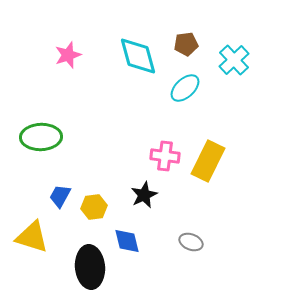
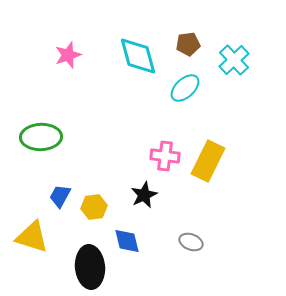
brown pentagon: moved 2 px right
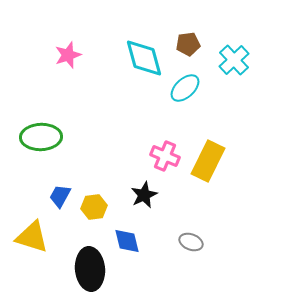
cyan diamond: moved 6 px right, 2 px down
pink cross: rotated 16 degrees clockwise
black ellipse: moved 2 px down
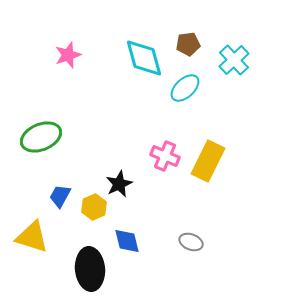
green ellipse: rotated 21 degrees counterclockwise
black star: moved 25 px left, 11 px up
yellow hexagon: rotated 15 degrees counterclockwise
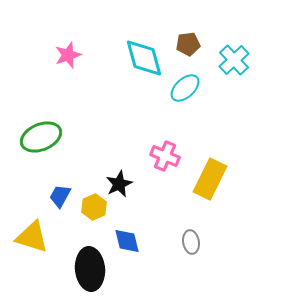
yellow rectangle: moved 2 px right, 18 px down
gray ellipse: rotated 60 degrees clockwise
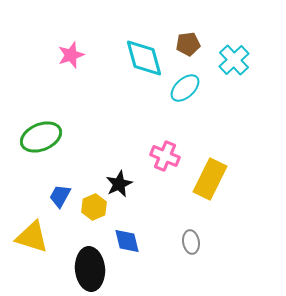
pink star: moved 3 px right
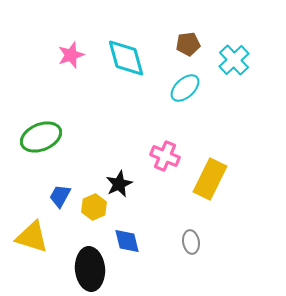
cyan diamond: moved 18 px left
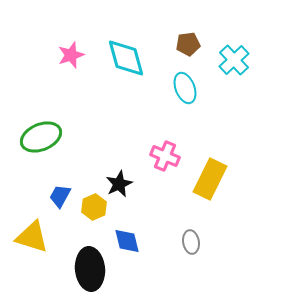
cyan ellipse: rotated 68 degrees counterclockwise
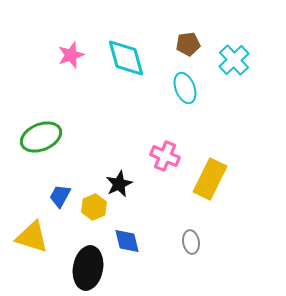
black ellipse: moved 2 px left, 1 px up; rotated 15 degrees clockwise
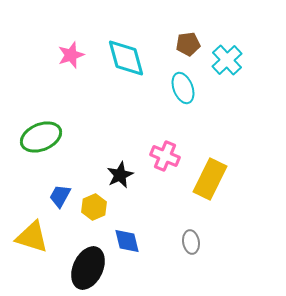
cyan cross: moved 7 px left
cyan ellipse: moved 2 px left
black star: moved 1 px right, 9 px up
black ellipse: rotated 15 degrees clockwise
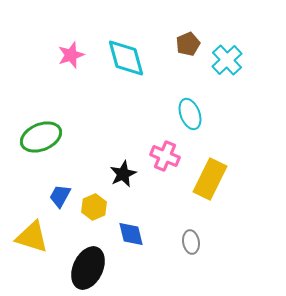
brown pentagon: rotated 15 degrees counterclockwise
cyan ellipse: moved 7 px right, 26 px down
black star: moved 3 px right, 1 px up
blue diamond: moved 4 px right, 7 px up
